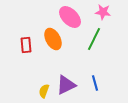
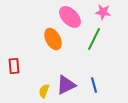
red rectangle: moved 12 px left, 21 px down
blue line: moved 1 px left, 2 px down
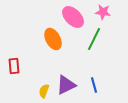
pink ellipse: moved 3 px right
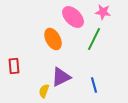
purple triangle: moved 5 px left, 8 px up
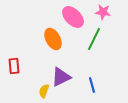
blue line: moved 2 px left
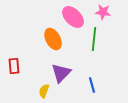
green line: rotated 20 degrees counterclockwise
purple triangle: moved 4 px up; rotated 20 degrees counterclockwise
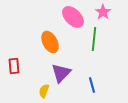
pink star: rotated 28 degrees clockwise
orange ellipse: moved 3 px left, 3 px down
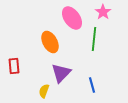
pink ellipse: moved 1 px left, 1 px down; rotated 10 degrees clockwise
